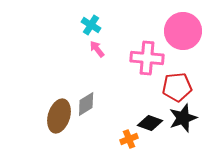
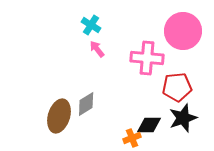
black diamond: moved 1 px left, 2 px down; rotated 20 degrees counterclockwise
orange cross: moved 3 px right, 1 px up
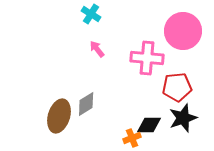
cyan cross: moved 11 px up
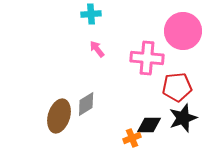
cyan cross: rotated 36 degrees counterclockwise
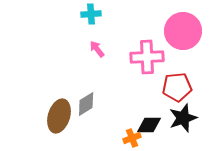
pink cross: moved 1 px up; rotated 8 degrees counterclockwise
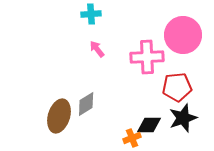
pink circle: moved 4 px down
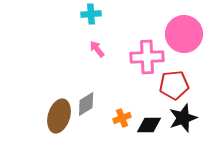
pink circle: moved 1 px right, 1 px up
red pentagon: moved 3 px left, 2 px up
orange cross: moved 10 px left, 20 px up
